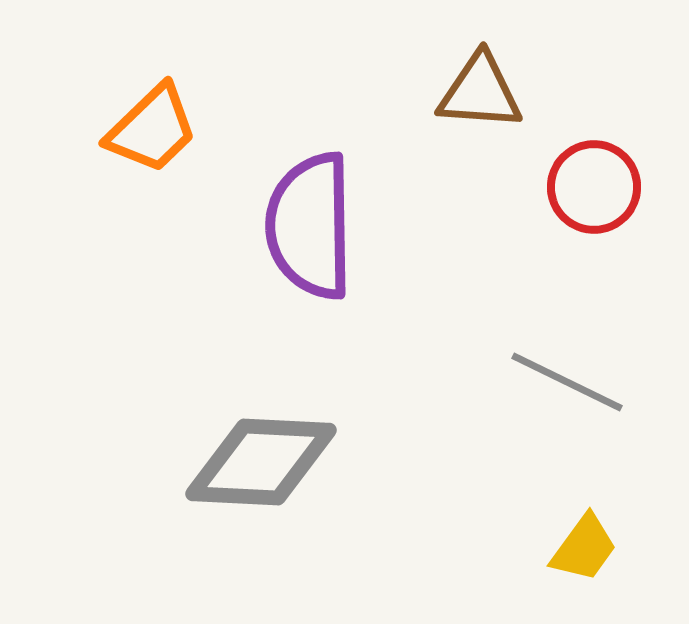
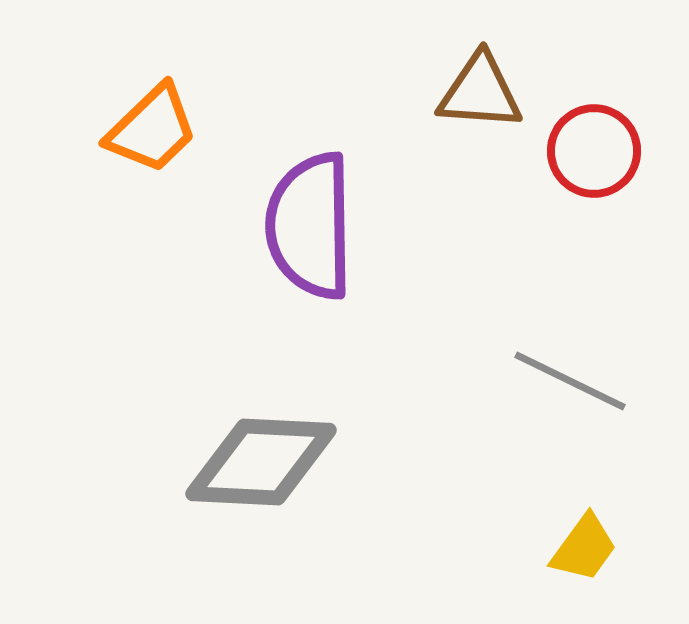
red circle: moved 36 px up
gray line: moved 3 px right, 1 px up
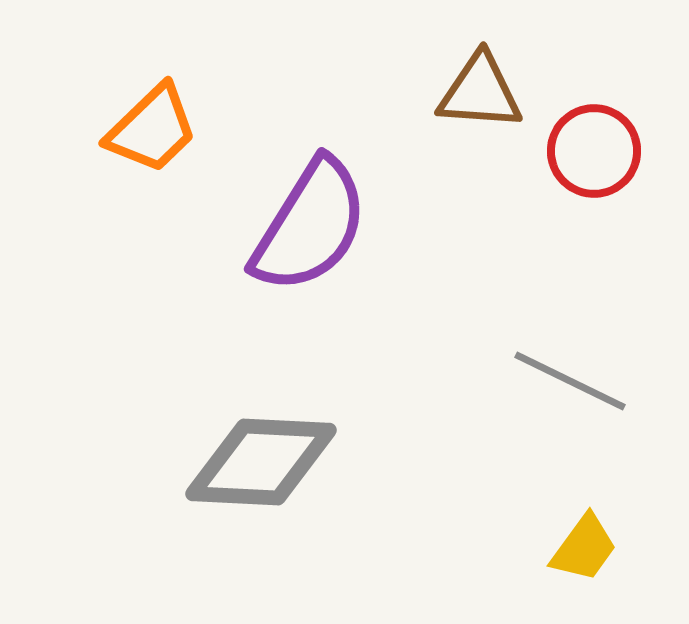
purple semicircle: rotated 147 degrees counterclockwise
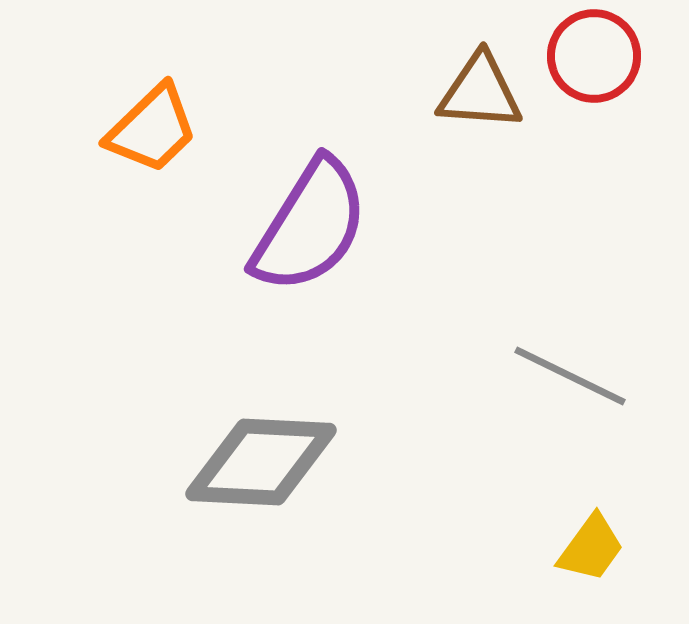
red circle: moved 95 px up
gray line: moved 5 px up
yellow trapezoid: moved 7 px right
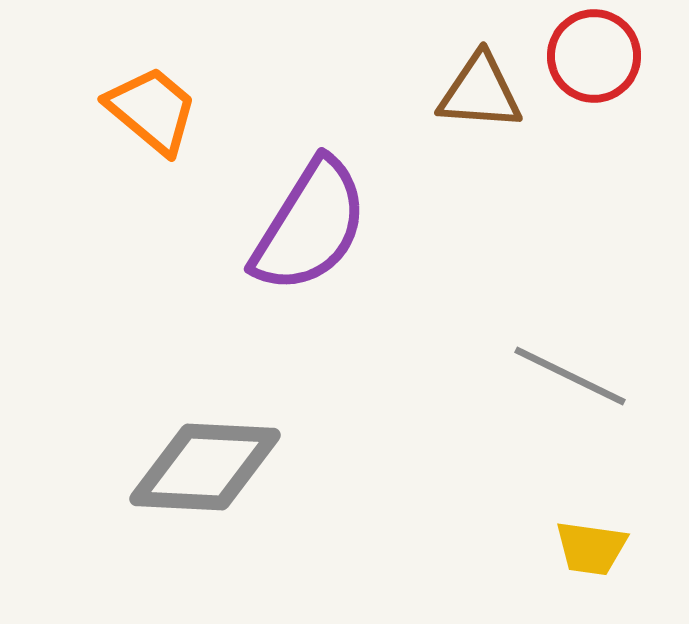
orange trapezoid: moved 19 px up; rotated 96 degrees counterclockwise
gray diamond: moved 56 px left, 5 px down
yellow trapezoid: rotated 62 degrees clockwise
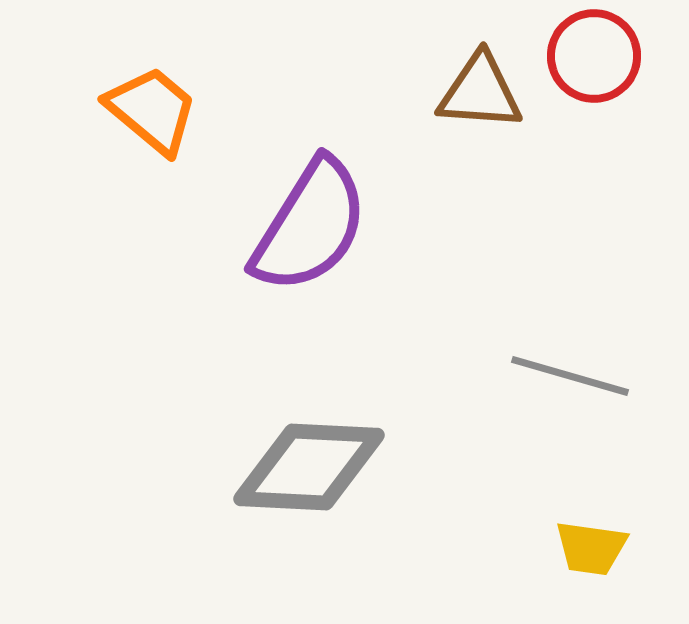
gray line: rotated 10 degrees counterclockwise
gray diamond: moved 104 px right
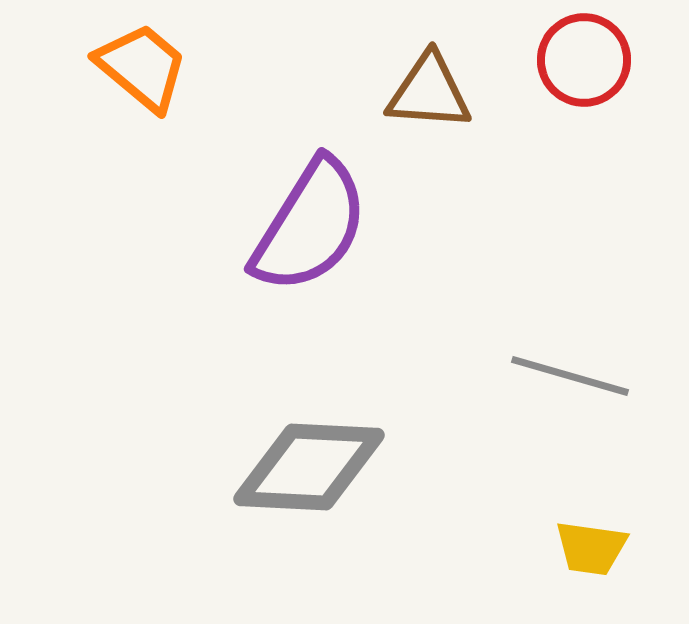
red circle: moved 10 px left, 4 px down
brown triangle: moved 51 px left
orange trapezoid: moved 10 px left, 43 px up
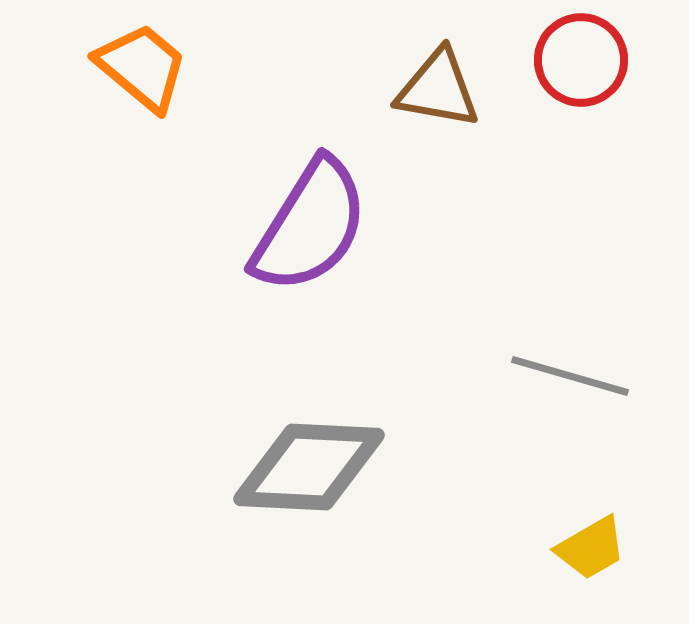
red circle: moved 3 px left
brown triangle: moved 9 px right, 3 px up; rotated 6 degrees clockwise
yellow trapezoid: rotated 38 degrees counterclockwise
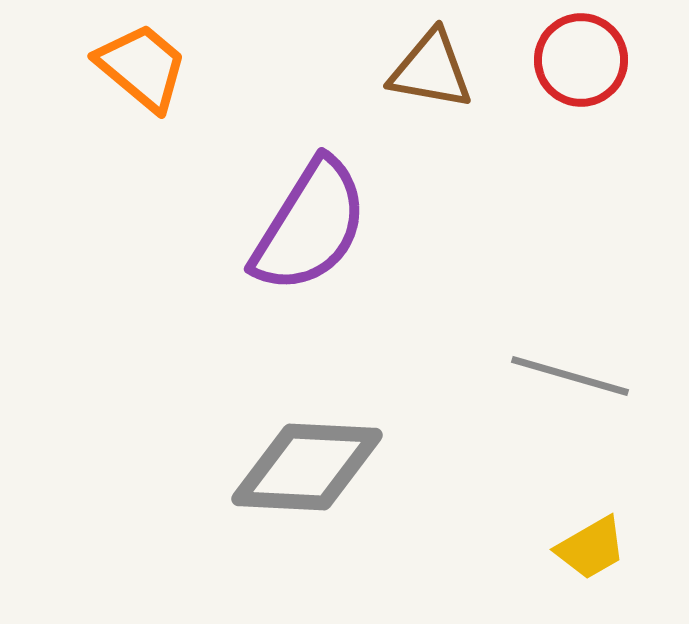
brown triangle: moved 7 px left, 19 px up
gray diamond: moved 2 px left
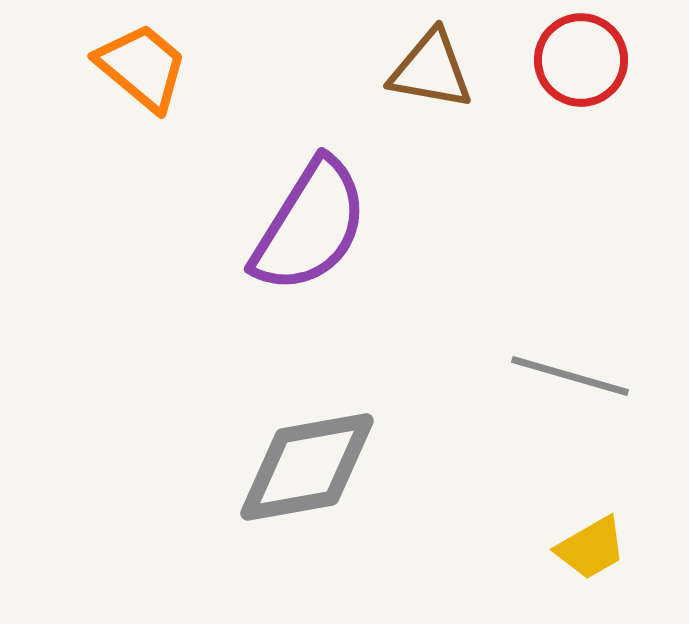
gray diamond: rotated 13 degrees counterclockwise
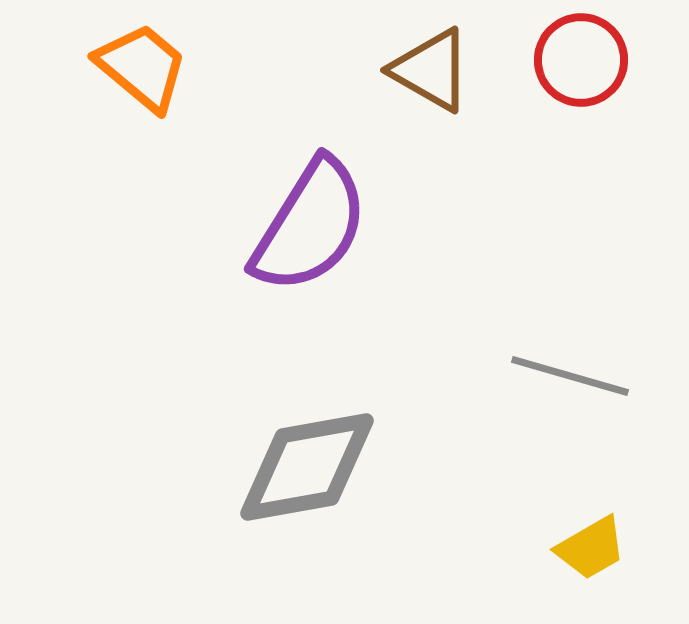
brown triangle: rotated 20 degrees clockwise
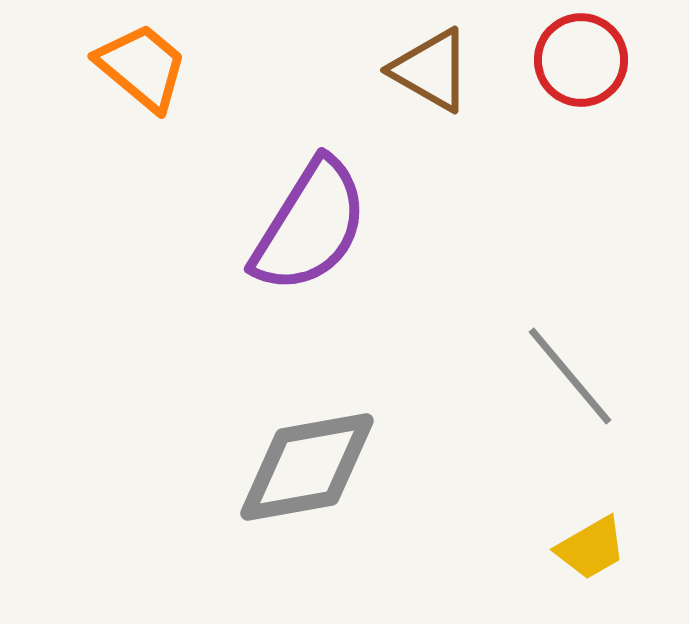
gray line: rotated 34 degrees clockwise
